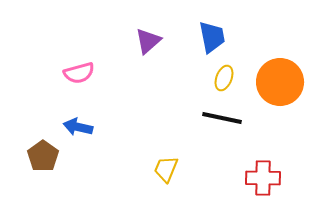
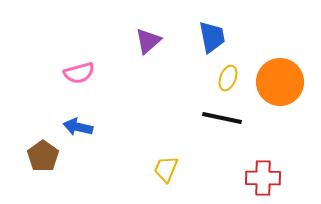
yellow ellipse: moved 4 px right
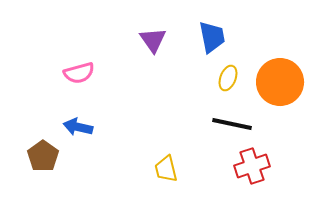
purple triangle: moved 5 px right, 1 px up; rotated 24 degrees counterclockwise
black line: moved 10 px right, 6 px down
yellow trapezoid: rotated 36 degrees counterclockwise
red cross: moved 11 px left, 12 px up; rotated 20 degrees counterclockwise
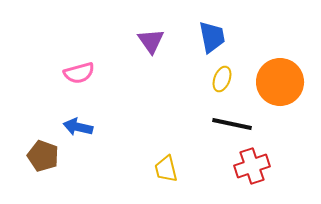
purple triangle: moved 2 px left, 1 px down
yellow ellipse: moved 6 px left, 1 px down
brown pentagon: rotated 16 degrees counterclockwise
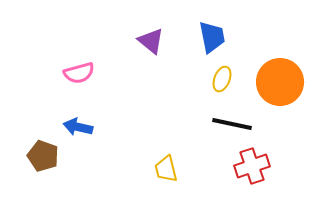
purple triangle: rotated 16 degrees counterclockwise
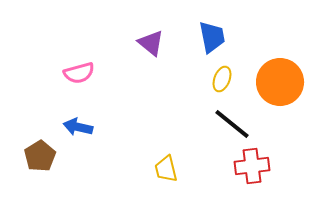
purple triangle: moved 2 px down
black line: rotated 27 degrees clockwise
brown pentagon: moved 3 px left; rotated 20 degrees clockwise
red cross: rotated 12 degrees clockwise
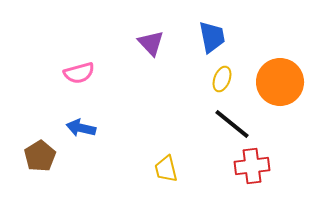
purple triangle: rotated 8 degrees clockwise
blue arrow: moved 3 px right, 1 px down
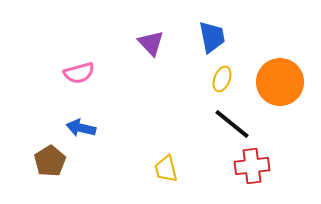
brown pentagon: moved 10 px right, 5 px down
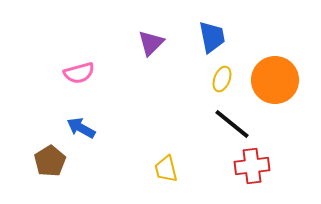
purple triangle: rotated 28 degrees clockwise
orange circle: moved 5 px left, 2 px up
blue arrow: rotated 16 degrees clockwise
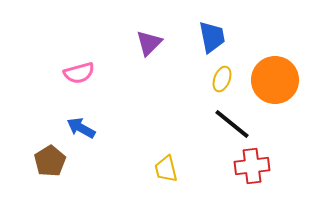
purple triangle: moved 2 px left
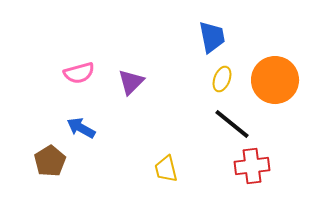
purple triangle: moved 18 px left, 39 px down
